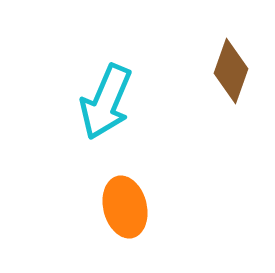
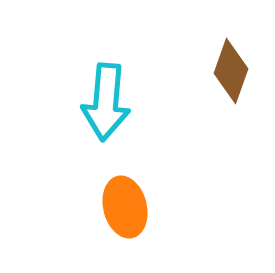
cyan arrow: rotated 18 degrees counterclockwise
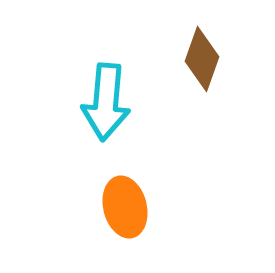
brown diamond: moved 29 px left, 12 px up
